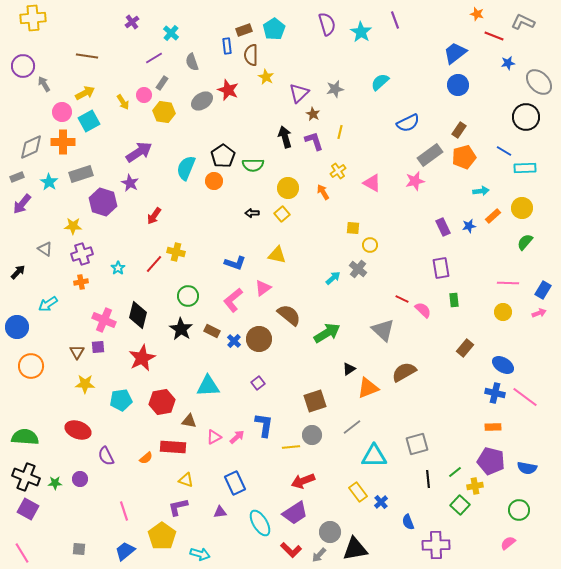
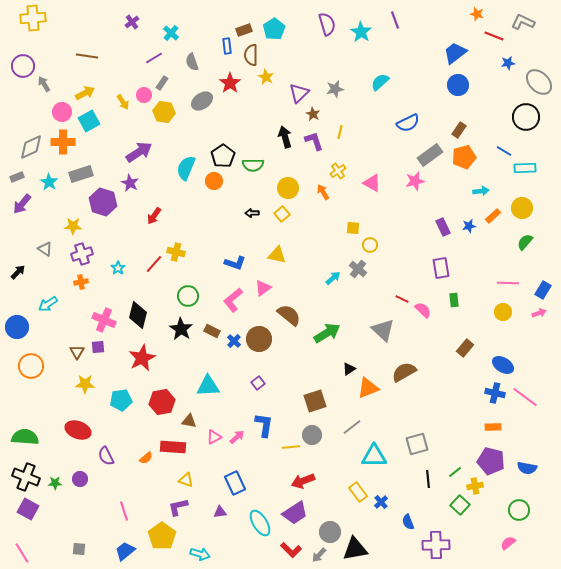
red star at (228, 90): moved 2 px right, 7 px up; rotated 15 degrees clockwise
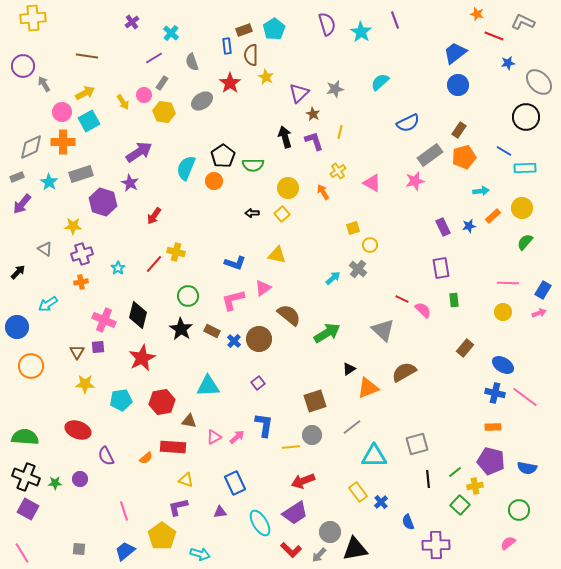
yellow square at (353, 228): rotated 24 degrees counterclockwise
pink L-shape at (233, 300): rotated 25 degrees clockwise
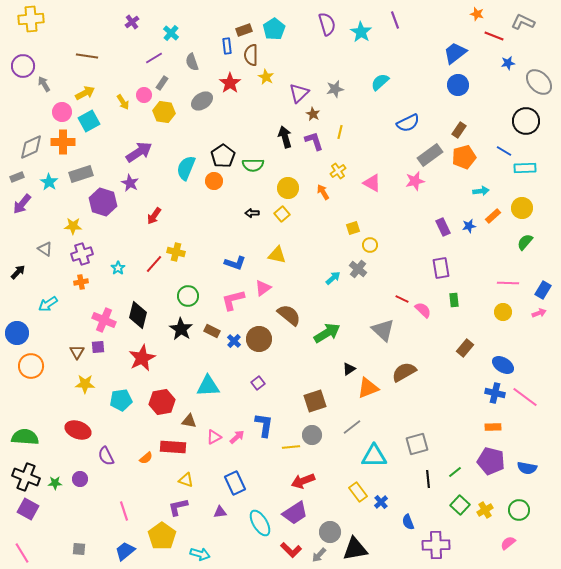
yellow cross at (33, 18): moved 2 px left, 1 px down
black circle at (526, 117): moved 4 px down
blue circle at (17, 327): moved 6 px down
yellow cross at (475, 486): moved 10 px right, 24 px down; rotated 21 degrees counterclockwise
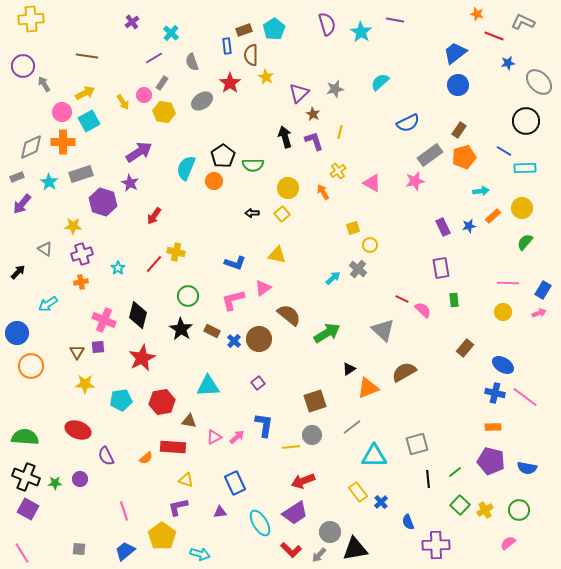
purple line at (395, 20): rotated 60 degrees counterclockwise
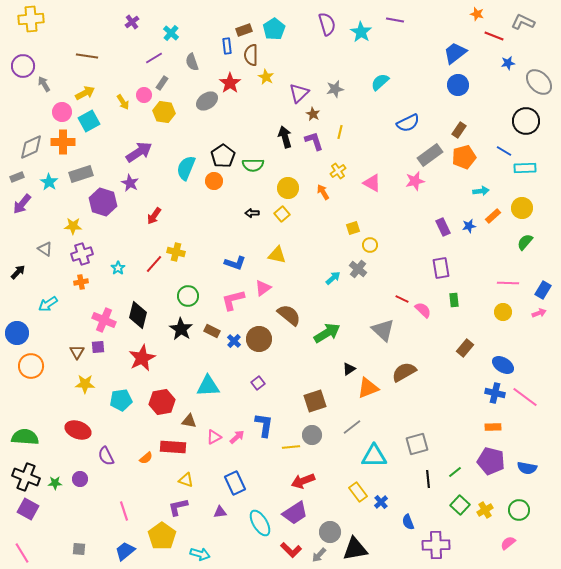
gray ellipse at (202, 101): moved 5 px right
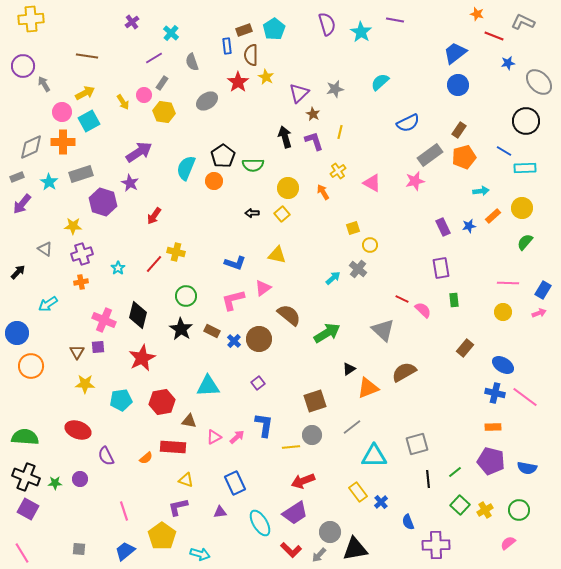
red star at (230, 83): moved 8 px right, 1 px up
green circle at (188, 296): moved 2 px left
